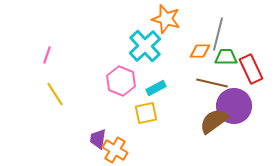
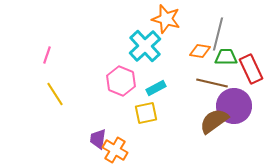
orange diamond: rotated 10 degrees clockwise
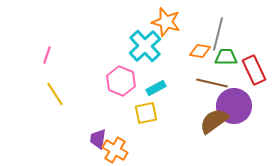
orange star: moved 3 px down
red rectangle: moved 3 px right, 1 px down
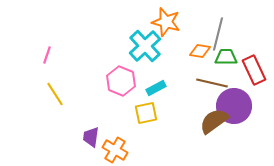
purple trapezoid: moved 7 px left, 2 px up
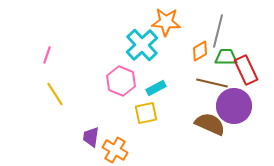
orange star: rotated 12 degrees counterclockwise
gray line: moved 3 px up
cyan cross: moved 3 px left, 1 px up
orange diamond: rotated 40 degrees counterclockwise
red rectangle: moved 8 px left
brown semicircle: moved 4 px left, 3 px down; rotated 60 degrees clockwise
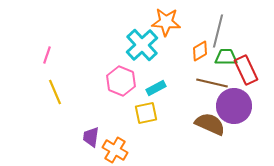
yellow line: moved 2 px up; rotated 10 degrees clockwise
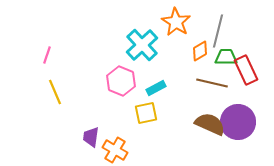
orange star: moved 10 px right; rotated 28 degrees clockwise
purple circle: moved 4 px right, 16 px down
